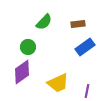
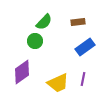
brown rectangle: moved 2 px up
green circle: moved 7 px right, 6 px up
purple line: moved 4 px left, 12 px up
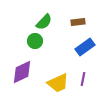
purple diamond: rotated 10 degrees clockwise
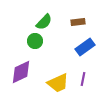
purple diamond: moved 1 px left
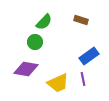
brown rectangle: moved 3 px right, 2 px up; rotated 24 degrees clockwise
green circle: moved 1 px down
blue rectangle: moved 4 px right, 9 px down
purple diamond: moved 5 px right, 3 px up; rotated 35 degrees clockwise
purple line: rotated 24 degrees counterclockwise
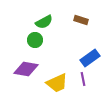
green semicircle: rotated 18 degrees clockwise
green circle: moved 2 px up
blue rectangle: moved 1 px right, 2 px down
yellow trapezoid: moved 1 px left
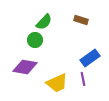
green semicircle: rotated 18 degrees counterclockwise
purple diamond: moved 1 px left, 2 px up
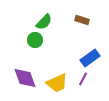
brown rectangle: moved 1 px right
purple diamond: moved 11 px down; rotated 60 degrees clockwise
purple line: rotated 40 degrees clockwise
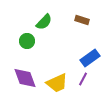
green circle: moved 8 px left, 1 px down
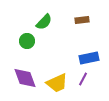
brown rectangle: rotated 24 degrees counterclockwise
blue rectangle: moved 1 px left; rotated 24 degrees clockwise
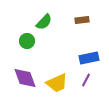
purple line: moved 3 px right, 1 px down
